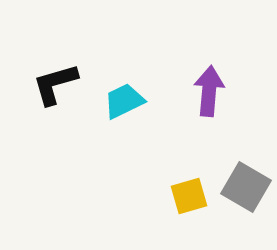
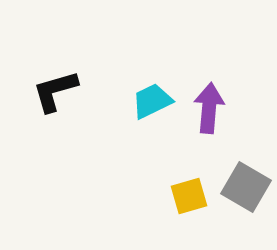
black L-shape: moved 7 px down
purple arrow: moved 17 px down
cyan trapezoid: moved 28 px right
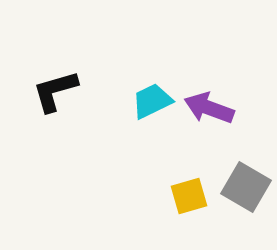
purple arrow: rotated 75 degrees counterclockwise
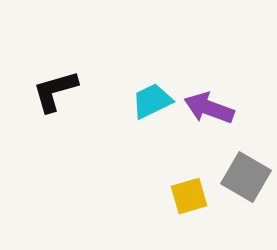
gray square: moved 10 px up
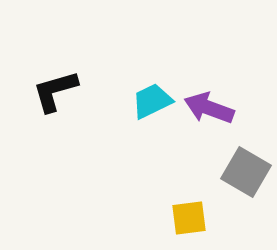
gray square: moved 5 px up
yellow square: moved 22 px down; rotated 9 degrees clockwise
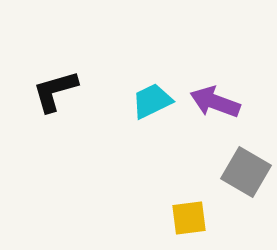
purple arrow: moved 6 px right, 6 px up
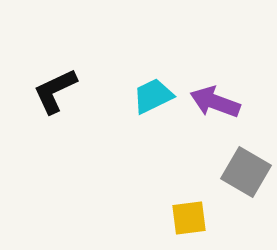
black L-shape: rotated 9 degrees counterclockwise
cyan trapezoid: moved 1 px right, 5 px up
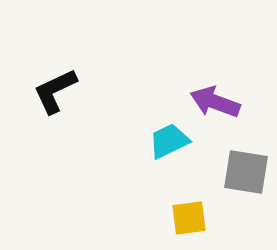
cyan trapezoid: moved 16 px right, 45 px down
gray square: rotated 21 degrees counterclockwise
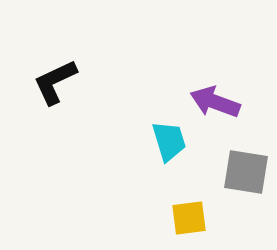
black L-shape: moved 9 px up
cyan trapezoid: rotated 99 degrees clockwise
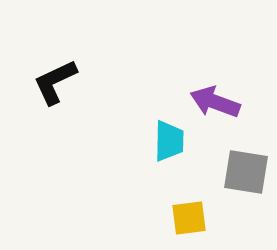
cyan trapezoid: rotated 18 degrees clockwise
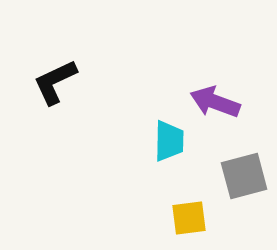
gray square: moved 2 px left, 4 px down; rotated 24 degrees counterclockwise
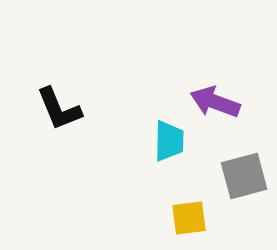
black L-shape: moved 4 px right, 27 px down; rotated 87 degrees counterclockwise
